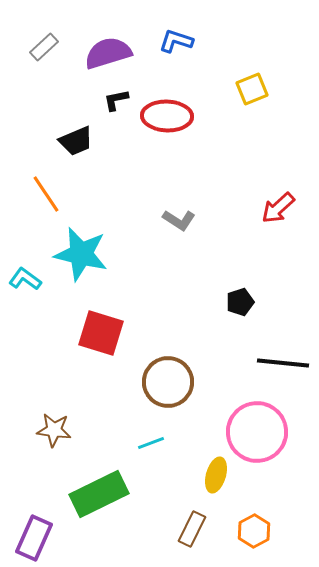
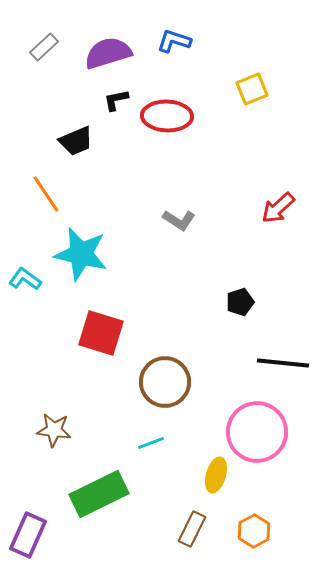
blue L-shape: moved 2 px left
brown circle: moved 3 px left
purple rectangle: moved 6 px left, 3 px up
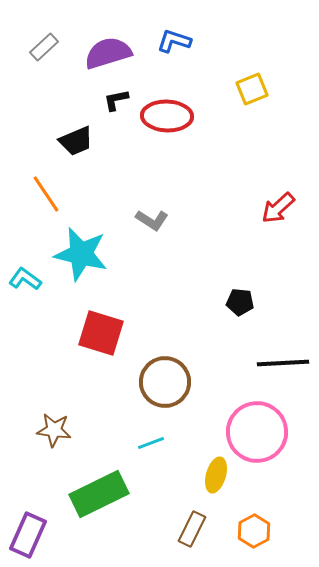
gray L-shape: moved 27 px left
black pentagon: rotated 24 degrees clockwise
black line: rotated 9 degrees counterclockwise
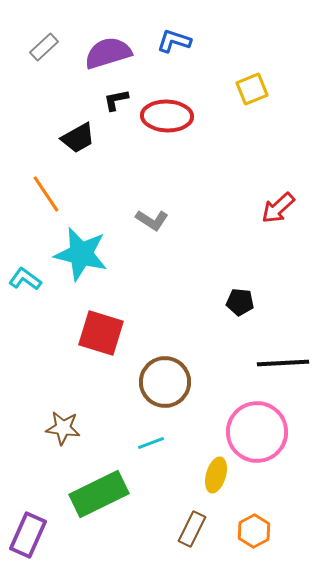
black trapezoid: moved 2 px right, 3 px up; rotated 6 degrees counterclockwise
brown star: moved 9 px right, 2 px up
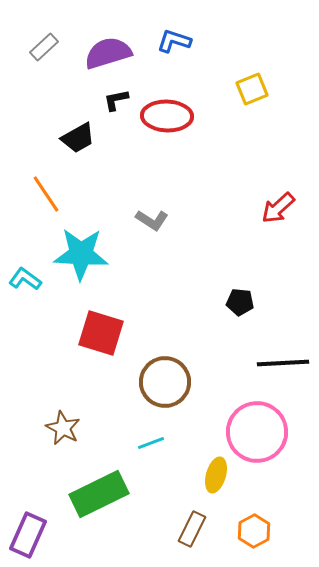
cyan star: rotated 10 degrees counterclockwise
brown star: rotated 20 degrees clockwise
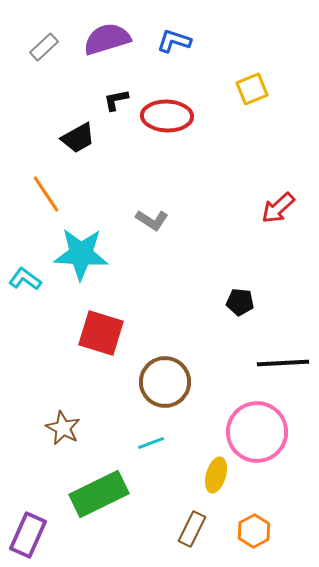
purple semicircle: moved 1 px left, 14 px up
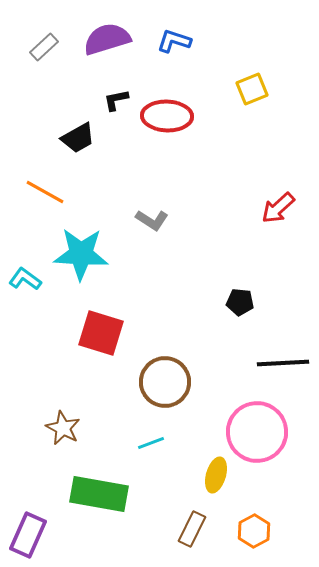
orange line: moved 1 px left, 2 px up; rotated 27 degrees counterclockwise
green rectangle: rotated 36 degrees clockwise
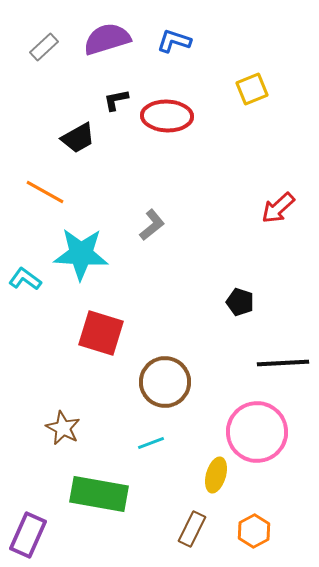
gray L-shape: moved 5 px down; rotated 72 degrees counterclockwise
black pentagon: rotated 12 degrees clockwise
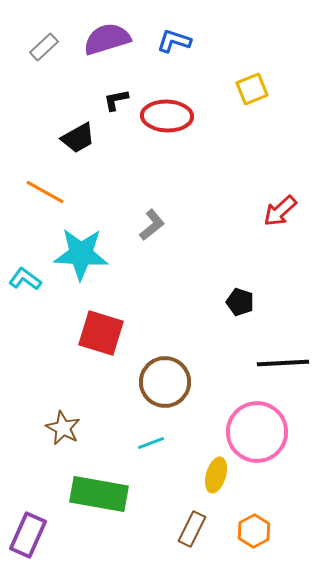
red arrow: moved 2 px right, 3 px down
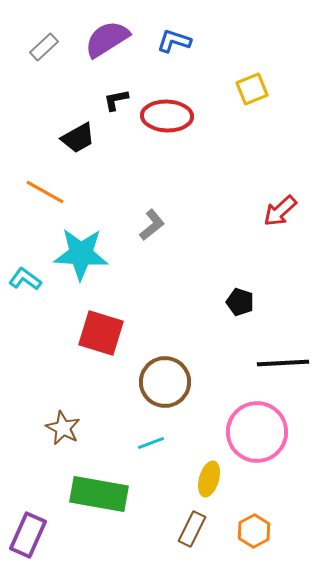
purple semicircle: rotated 15 degrees counterclockwise
yellow ellipse: moved 7 px left, 4 px down
